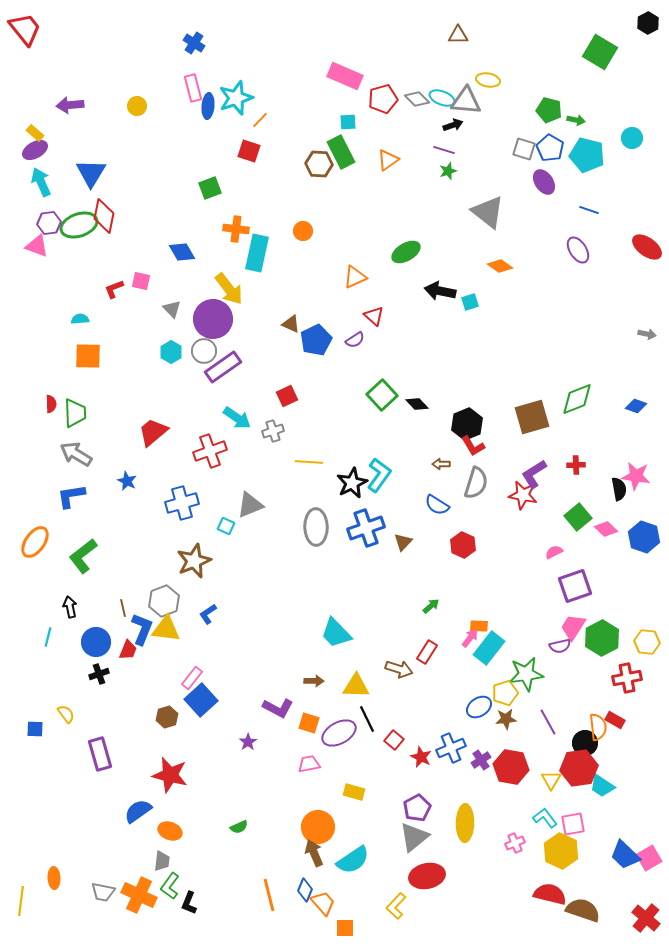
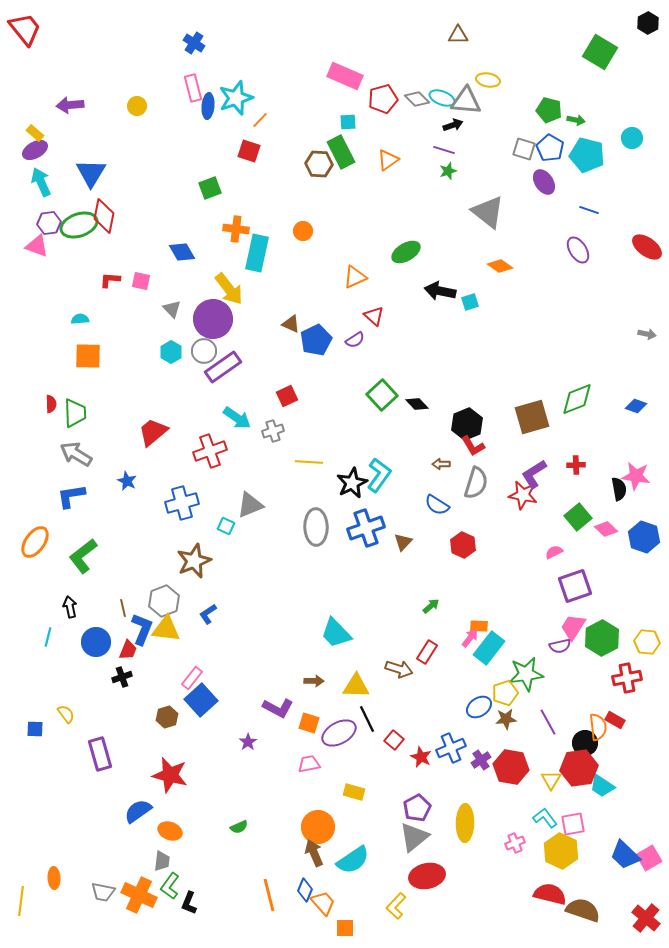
red L-shape at (114, 289): moved 4 px left, 9 px up; rotated 25 degrees clockwise
black cross at (99, 674): moved 23 px right, 3 px down
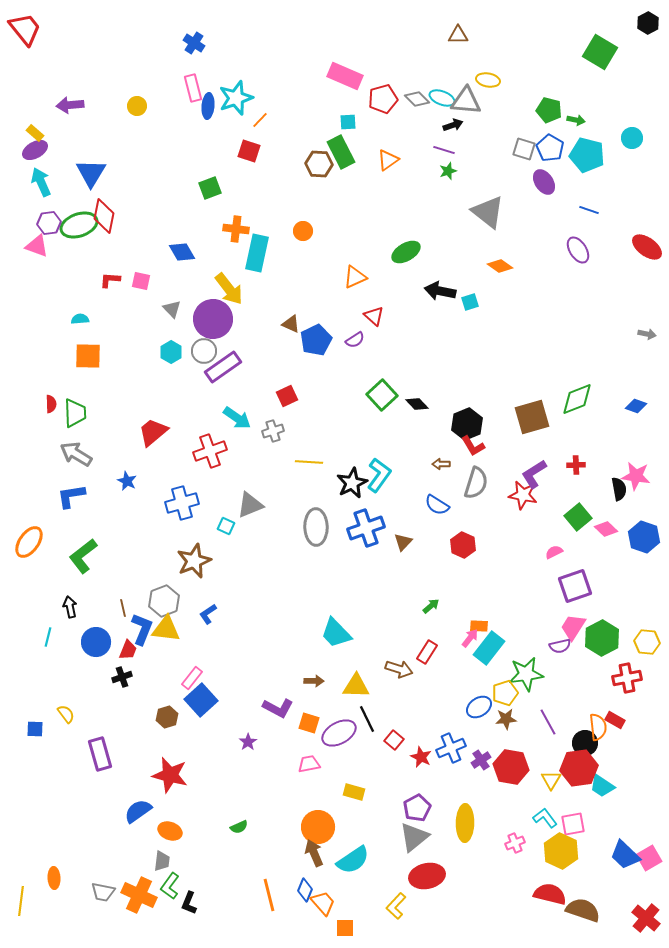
orange ellipse at (35, 542): moved 6 px left
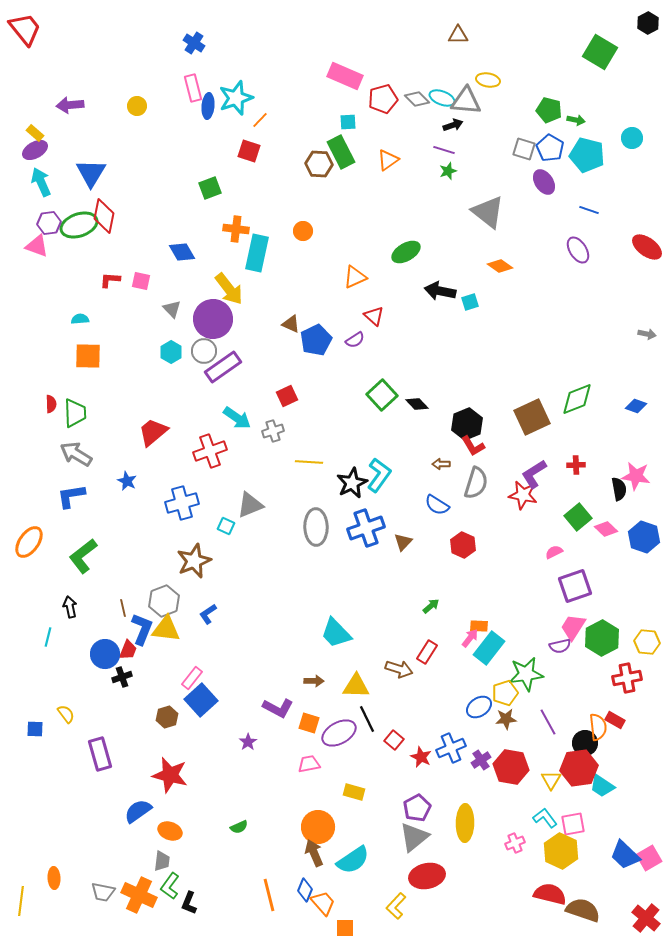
brown square at (532, 417): rotated 9 degrees counterclockwise
blue circle at (96, 642): moved 9 px right, 12 px down
